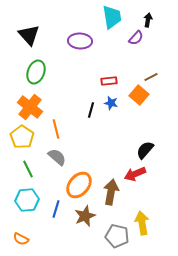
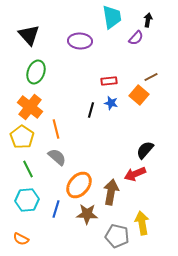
brown star: moved 2 px right, 2 px up; rotated 25 degrees clockwise
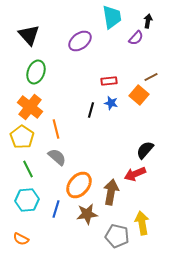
black arrow: moved 1 px down
purple ellipse: rotated 40 degrees counterclockwise
brown star: rotated 10 degrees counterclockwise
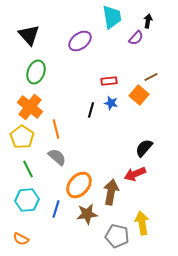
black semicircle: moved 1 px left, 2 px up
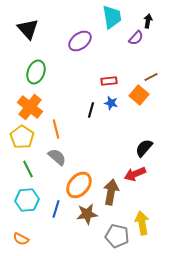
black triangle: moved 1 px left, 6 px up
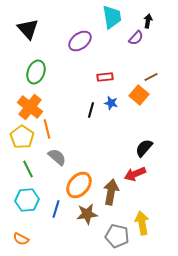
red rectangle: moved 4 px left, 4 px up
orange line: moved 9 px left
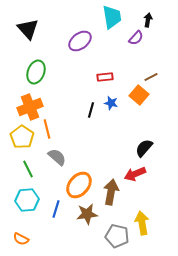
black arrow: moved 1 px up
orange cross: rotated 30 degrees clockwise
